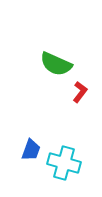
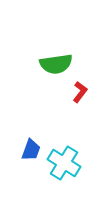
green semicircle: rotated 32 degrees counterclockwise
cyan cross: rotated 16 degrees clockwise
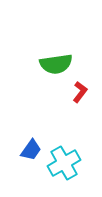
blue trapezoid: rotated 15 degrees clockwise
cyan cross: rotated 28 degrees clockwise
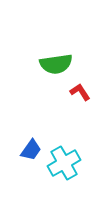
red L-shape: rotated 70 degrees counterclockwise
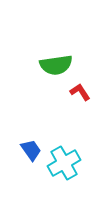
green semicircle: moved 1 px down
blue trapezoid: rotated 70 degrees counterclockwise
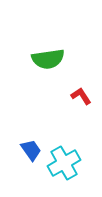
green semicircle: moved 8 px left, 6 px up
red L-shape: moved 1 px right, 4 px down
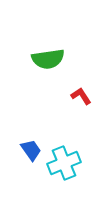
cyan cross: rotated 8 degrees clockwise
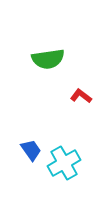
red L-shape: rotated 20 degrees counterclockwise
cyan cross: rotated 8 degrees counterclockwise
